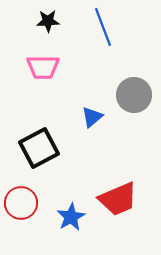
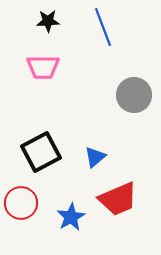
blue triangle: moved 3 px right, 40 px down
black square: moved 2 px right, 4 px down
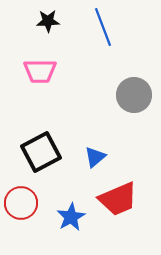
pink trapezoid: moved 3 px left, 4 px down
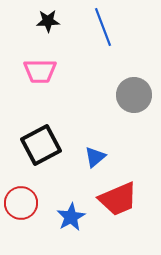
black square: moved 7 px up
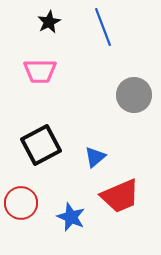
black star: moved 1 px right, 1 px down; rotated 25 degrees counterclockwise
red trapezoid: moved 2 px right, 3 px up
blue star: rotated 20 degrees counterclockwise
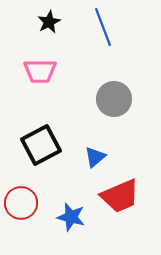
gray circle: moved 20 px left, 4 px down
blue star: rotated 8 degrees counterclockwise
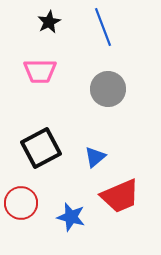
gray circle: moved 6 px left, 10 px up
black square: moved 3 px down
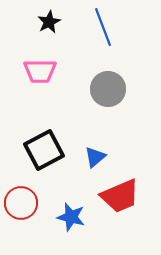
black square: moved 3 px right, 2 px down
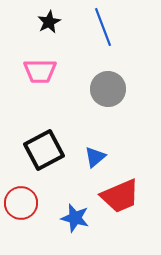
blue star: moved 4 px right, 1 px down
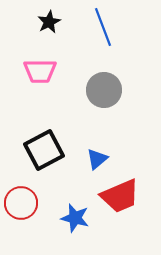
gray circle: moved 4 px left, 1 px down
blue triangle: moved 2 px right, 2 px down
